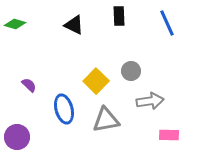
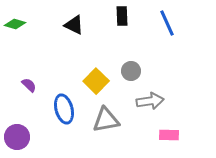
black rectangle: moved 3 px right
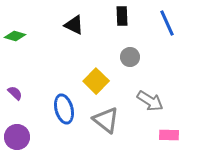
green diamond: moved 12 px down
gray circle: moved 1 px left, 14 px up
purple semicircle: moved 14 px left, 8 px down
gray arrow: rotated 40 degrees clockwise
gray triangle: rotated 48 degrees clockwise
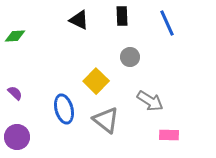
black triangle: moved 5 px right, 5 px up
green diamond: rotated 20 degrees counterclockwise
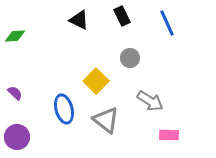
black rectangle: rotated 24 degrees counterclockwise
gray circle: moved 1 px down
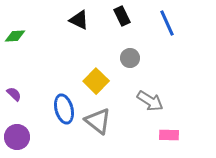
purple semicircle: moved 1 px left, 1 px down
gray triangle: moved 8 px left, 1 px down
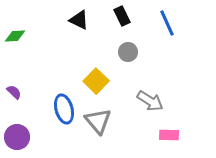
gray circle: moved 2 px left, 6 px up
purple semicircle: moved 2 px up
gray triangle: rotated 12 degrees clockwise
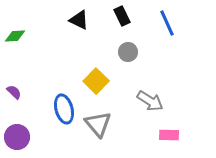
gray triangle: moved 3 px down
